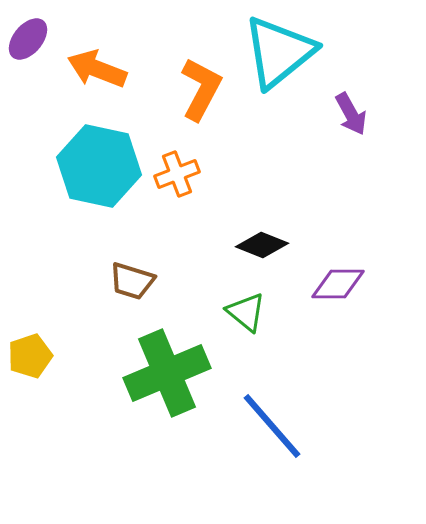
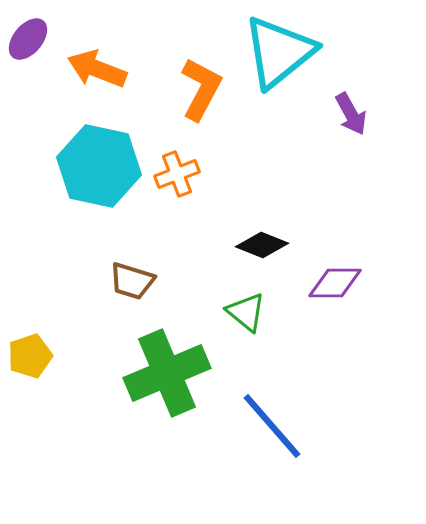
purple diamond: moved 3 px left, 1 px up
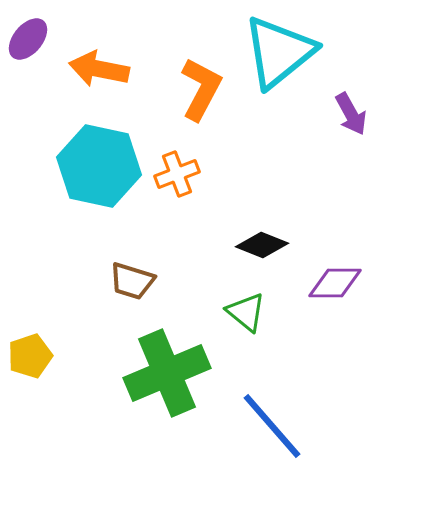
orange arrow: moved 2 px right; rotated 10 degrees counterclockwise
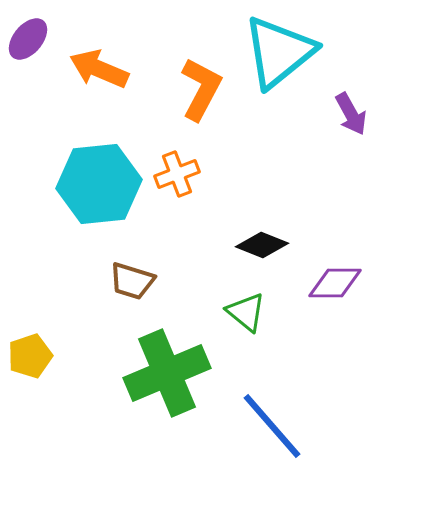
orange arrow: rotated 12 degrees clockwise
cyan hexagon: moved 18 px down; rotated 18 degrees counterclockwise
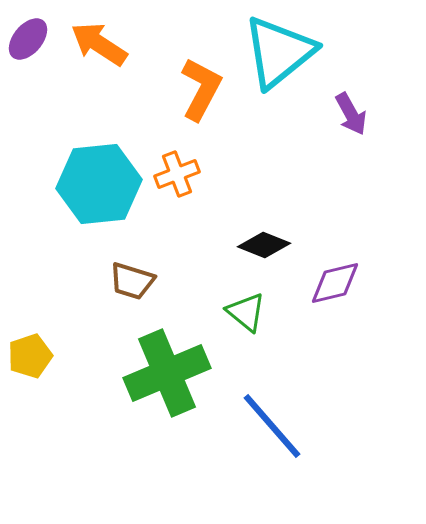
orange arrow: moved 25 px up; rotated 10 degrees clockwise
black diamond: moved 2 px right
purple diamond: rotated 14 degrees counterclockwise
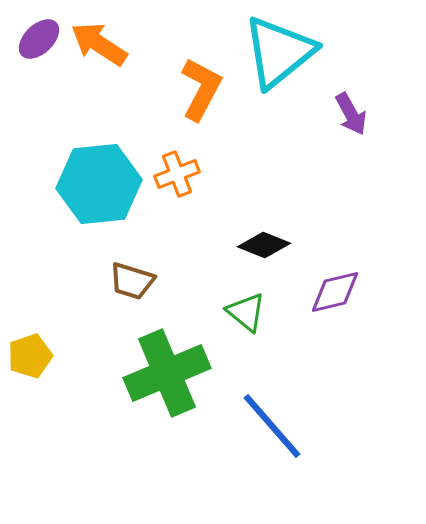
purple ellipse: moved 11 px right; rotated 6 degrees clockwise
purple diamond: moved 9 px down
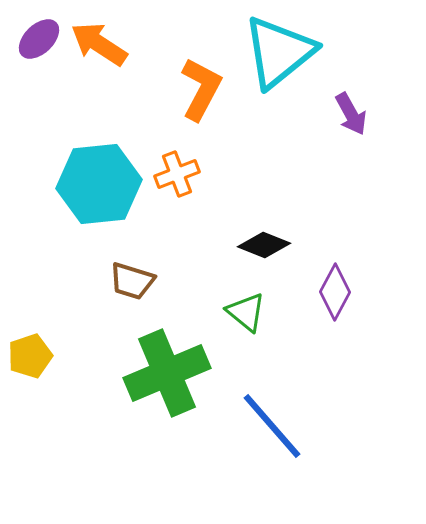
purple diamond: rotated 48 degrees counterclockwise
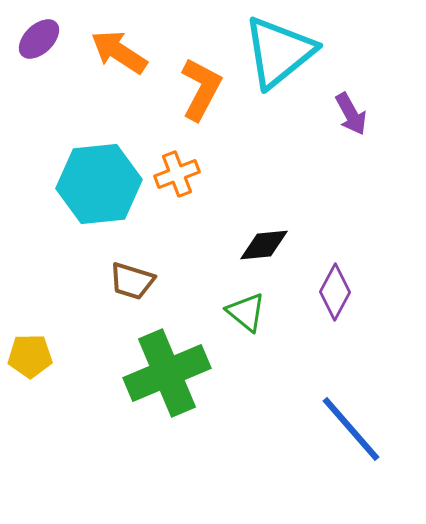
orange arrow: moved 20 px right, 8 px down
black diamond: rotated 27 degrees counterclockwise
yellow pentagon: rotated 18 degrees clockwise
blue line: moved 79 px right, 3 px down
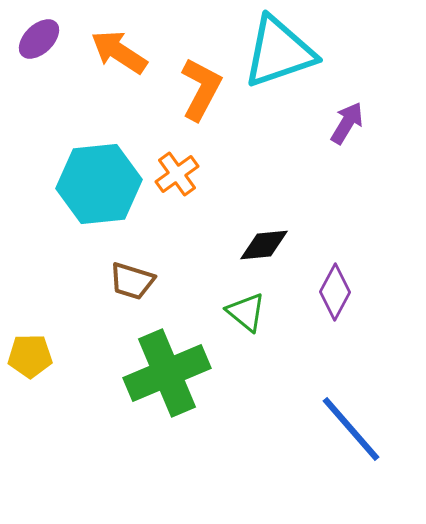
cyan triangle: rotated 20 degrees clockwise
purple arrow: moved 4 px left, 9 px down; rotated 120 degrees counterclockwise
orange cross: rotated 15 degrees counterclockwise
